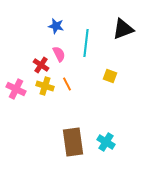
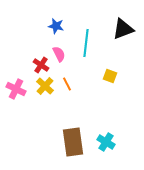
yellow cross: rotated 24 degrees clockwise
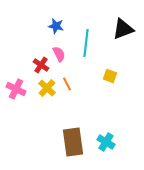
yellow cross: moved 2 px right, 2 px down
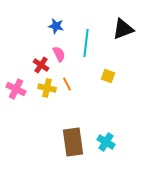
yellow square: moved 2 px left
yellow cross: rotated 30 degrees counterclockwise
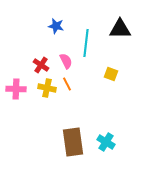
black triangle: moved 3 px left; rotated 20 degrees clockwise
pink semicircle: moved 7 px right, 7 px down
yellow square: moved 3 px right, 2 px up
pink cross: rotated 24 degrees counterclockwise
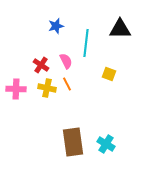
blue star: rotated 28 degrees counterclockwise
yellow square: moved 2 px left
cyan cross: moved 2 px down
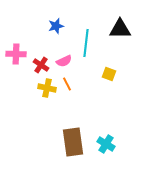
pink semicircle: moved 2 px left; rotated 91 degrees clockwise
pink cross: moved 35 px up
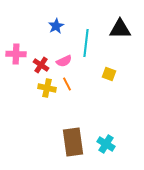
blue star: rotated 14 degrees counterclockwise
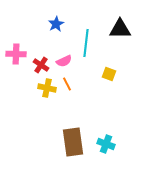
blue star: moved 2 px up
cyan cross: rotated 12 degrees counterclockwise
